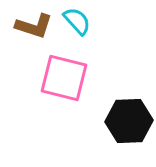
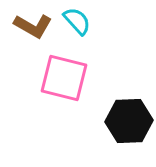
brown L-shape: moved 1 px left; rotated 12 degrees clockwise
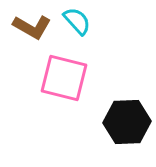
brown L-shape: moved 1 px left, 1 px down
black hexagon: moved 2 px left, 1 px down
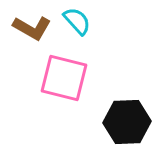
brown L-shape: moved 1 px down
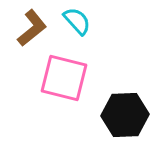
brown L-shape: rotated 69 degrees counterclockwise
black hexagon: moved 2 px left, 7 px up
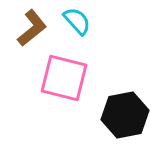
black hexagon: rotated 9 degrees counterclockwise
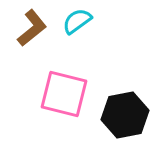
cyan semicircle: rotated 84 degrees counterclockwise
pink square: moved 16 px down
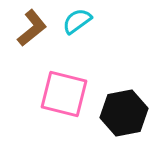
black hexagon: moved 1 px left, 2 px up
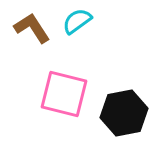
brown L-shape: rotated 84 degrees counterclockwise
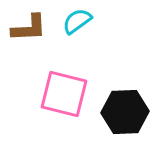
brown L-shape: moved 3 px left; rotated 120 degrees clockwise
black hexagon: moved 1 px right, 1 px up; rotated 9 degrees clockwise
